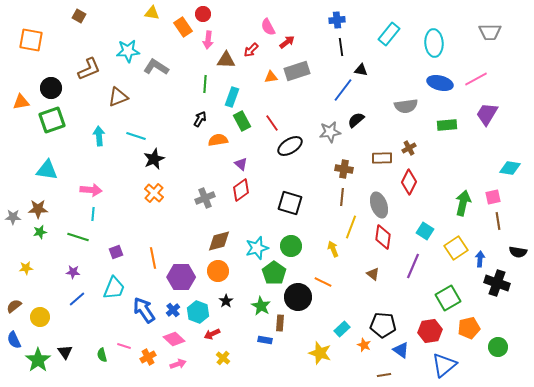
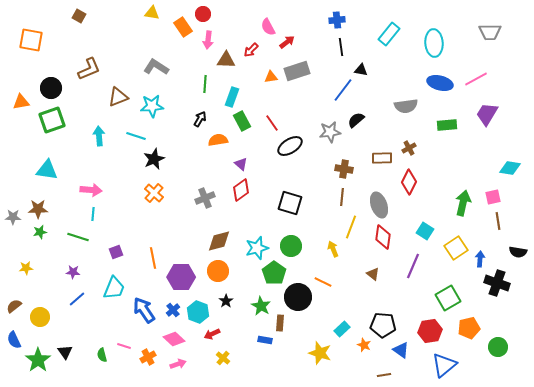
cyan star at (128, 51): moved 24 px right, 55 px down
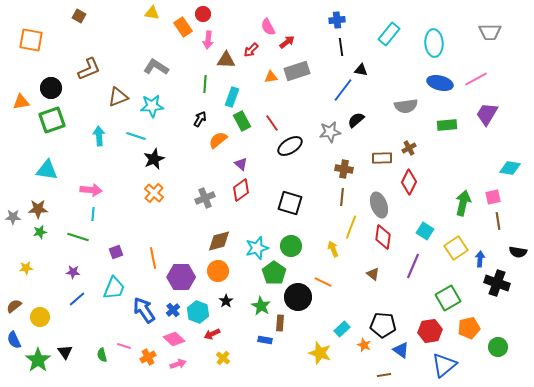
orange semicircle at (218, 140): rotated 30 degrees counterclockwise
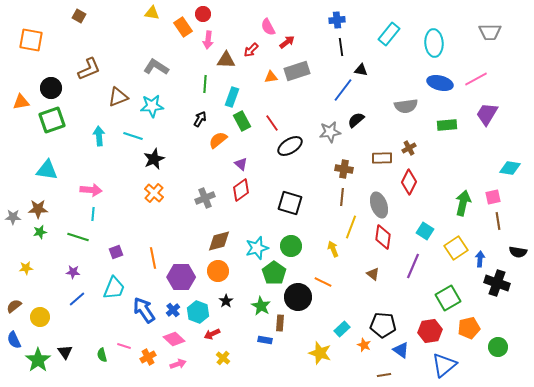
cyan line at (136, 136): moved 3 px left
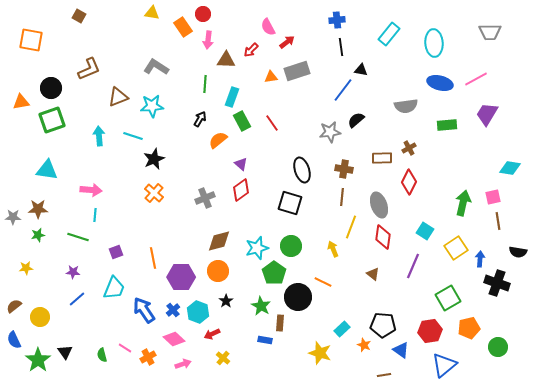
black ellipse at (290, 146): moved 12 px right, 24 px down; rotated 75 degrees counterclockwise
cyan line at (93, 214): moved 2 px right, 1 px down
green star at (40, 232): moved 2 px left, 3 px down
pink line at (124, 346): moved 1 px right, 2 px down; rotated 16 degrees clockwise
pink arrow at (178, 364): moved 5 px right
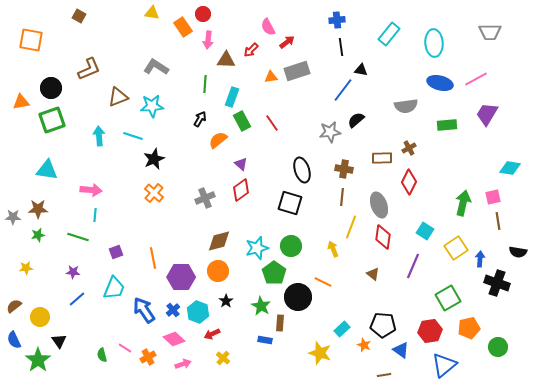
black triangle at (65, 352): moved 6 px left, 11 px up
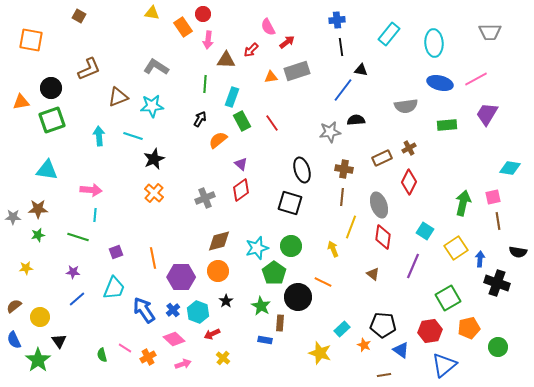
black semicircle at (356, 120): rotated 36 degrees clockwise
brown rectangle at (382, 158): rotated 24 degrees counterclockwise
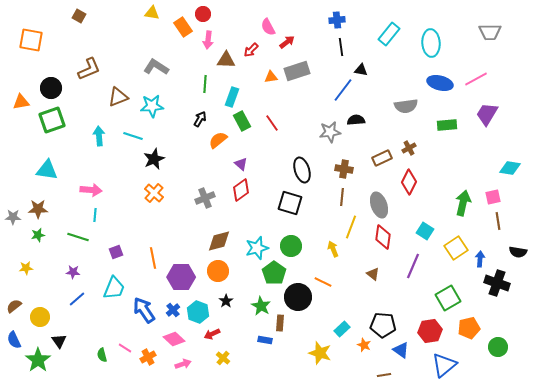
cyan ellipse at (434, 43): moved 3 px left
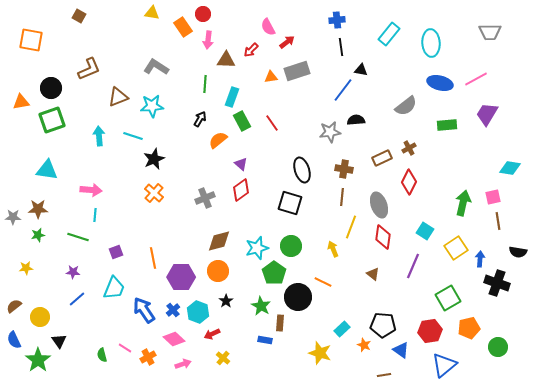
gray semicircle at (406, 106): rotated 30 degrees counterclockwise
